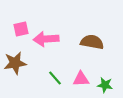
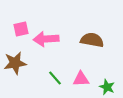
brown semicircle: moved 2 px up
green star: moved 2 px right, 2 px down; rotated 14 degrees clockwise
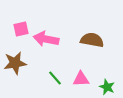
pink arrow: rotated 15 degrees clockwise
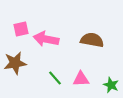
green star: moved 4 px right, 2 px up
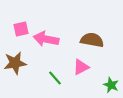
pink triangle: moved 12 px up; rotated 24 degrees counterclockwise
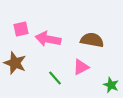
pink arrow: moved 2 px right
brown star: rotated 30 degrees clockwise
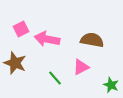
pink square: rotated 14 degrees counterclockwise
pink arrow: moved 1 px left
